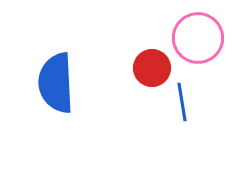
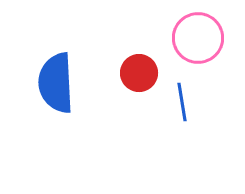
red circle: moved 13 px left, 5 px down
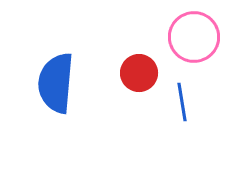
pink circle: moved 4 px left, 1 px up
blue semicircle: rotated 8 degrees clockwise
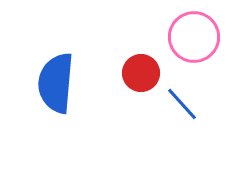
red circle: moved 2 px right
blue line: moved 2 px down; rotated 33 degrees counterclockwise
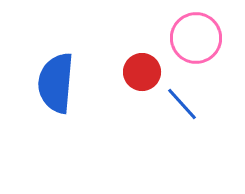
pink circle: moved 2 px right, 1 px down
red circle: moved 1 px right, 1 px up
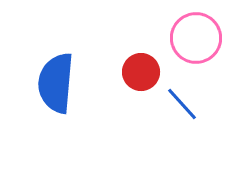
red circle: moved 1 px left
